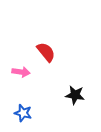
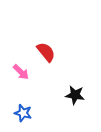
pink arrow: rotated 36 degrees clockwise
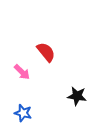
pink arrow: moved 1 px right
black star: moved 2 px right, 1 px down
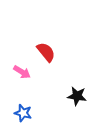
pink arrow: rotated 12 degrees counterclockwise
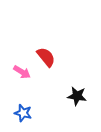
red semicircle: moved 5 px down
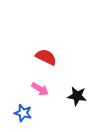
red semicircle: rotated 25 degrees counterclockwise
pink arrow: moved 18 px right, 17 px down
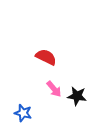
pink arrow: moved 14 px right; rotated 18 degrees clockwise
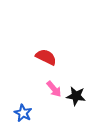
black star: moved 1 px left
blue star: rotated 12 degrees clockwise
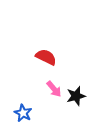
black star: rotated 24 degrees counterclockwise
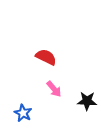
black star: moved 11 px right, 5 px down; rotated 18 degrees clockwise
